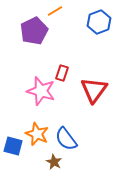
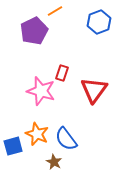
blue square: rotated 30 degrees counterclockwise
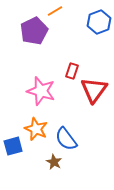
red rectangle: moved 10 px right, 2 px up
orange star: moved 1 px left, 5 px up
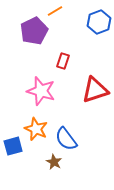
red rectangle: moved 9 px left, 10 px up
red triangle: moved 1 px right; rotated 36 degrees clockwise
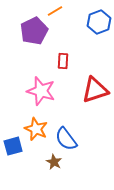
red rectangle: rotated 14 degrees counterclockwise
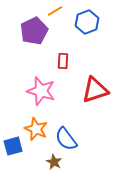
blue hexagon: moved 12 px left
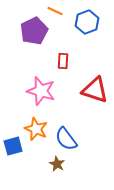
orange line: rotated 56 degrees clockwise
red triangle: rotated 36 degrees clockwise
brown star: moved 3 px right, 2 px down
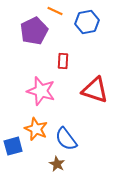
blue hexagon: rotated 10 degrees clockwise
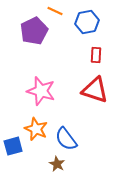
red rectangle: moved 33 px right, 6 px up
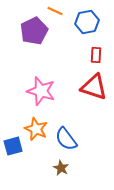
red triangle: moved 1 px left, 3 px up
brown star: moved 4 px right, 4 px down
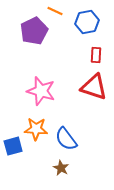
orange star: rotated 20 degrees counterclockwise
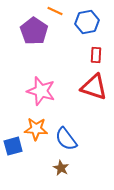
purple pentagon: rotated 12 degrees counterclockwise
